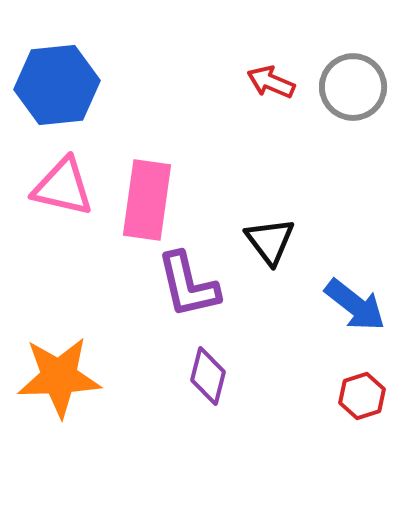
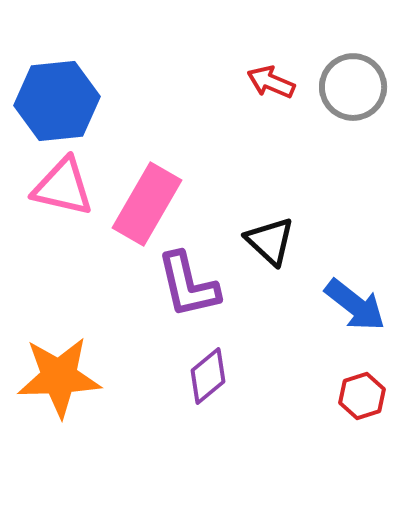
blue hexagon: moved 16 px down
pink rectangle: moved 4 px down; rotated 22 degrees clockwise
black triangle: rotated 10 degrees counterclockwise
purple diamond: rotated 36 degrees clockwise
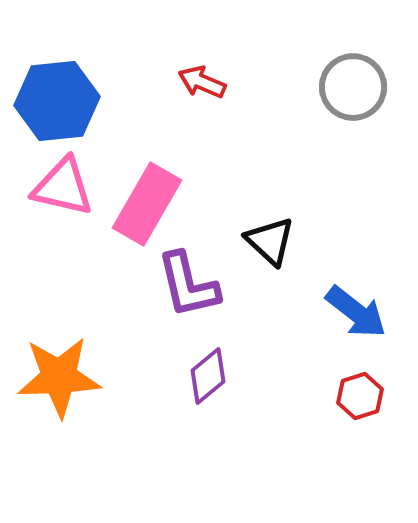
red arrow: moved 69 px left
blue arrow: moved 1 px right, 7 px down
red hexagon: moved 2 px left
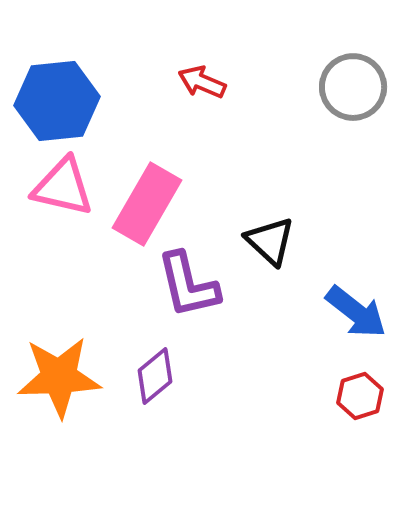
purple diamond: moved 53 px left
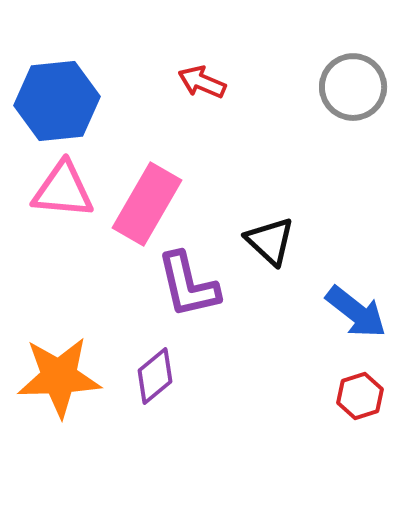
pink triangle: moved 3 px down; rotated 8 degrees counterclockwise
